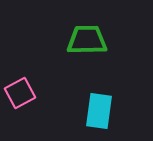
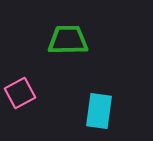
green trapezoid: moved 19 px left
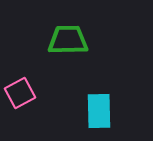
cyan rectangle: rotated 9 degrees counterclockwise
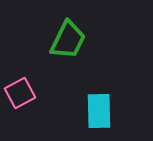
green trapezoid: rotated 117 degrees clockwise
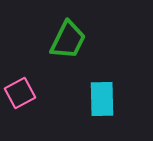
cyan rectangle: moved 3 px right, 12 px up
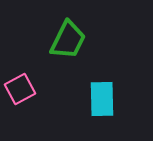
pink square: moved 4 px up
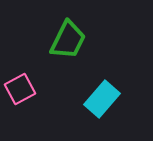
cyan rectangle: rotated 42 degrees clockwise
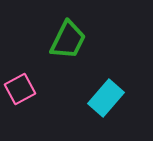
cyan rectangle: moved 4 px right, 1 px up
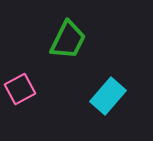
cyan rectangle: moved 2 px right, 2 px up
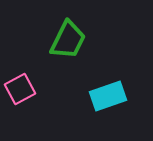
cyan rectangle: rotated 30 degrees clockwise
